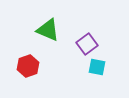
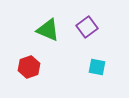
purple square: moved 17 px up
red hexagon: moved 1 px right, 1 px down
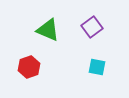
purple square: moved 5 px right
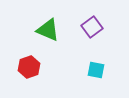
cyan square: moved 1 px left, 3 px down
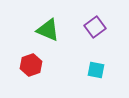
purple square: moved 3 px right
red hexagon: moved 2 px right, 2 px up
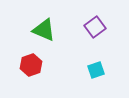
green triangle: moved 4 px left
cyan square: rotated 30 degrees counterclockwise
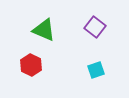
purple square: rotated 15 degrees counterclockwise
red hexagon: rotated 15 degrees counterclockwise
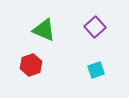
purple square: rotated 10 degrees clockwise
red hexagon: rotated 15 degrees clockwise
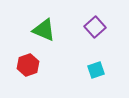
red hexagon: moved 3 px left
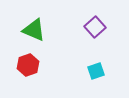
green triangle: moved 10 px left
cyan square: moved 1 px down
